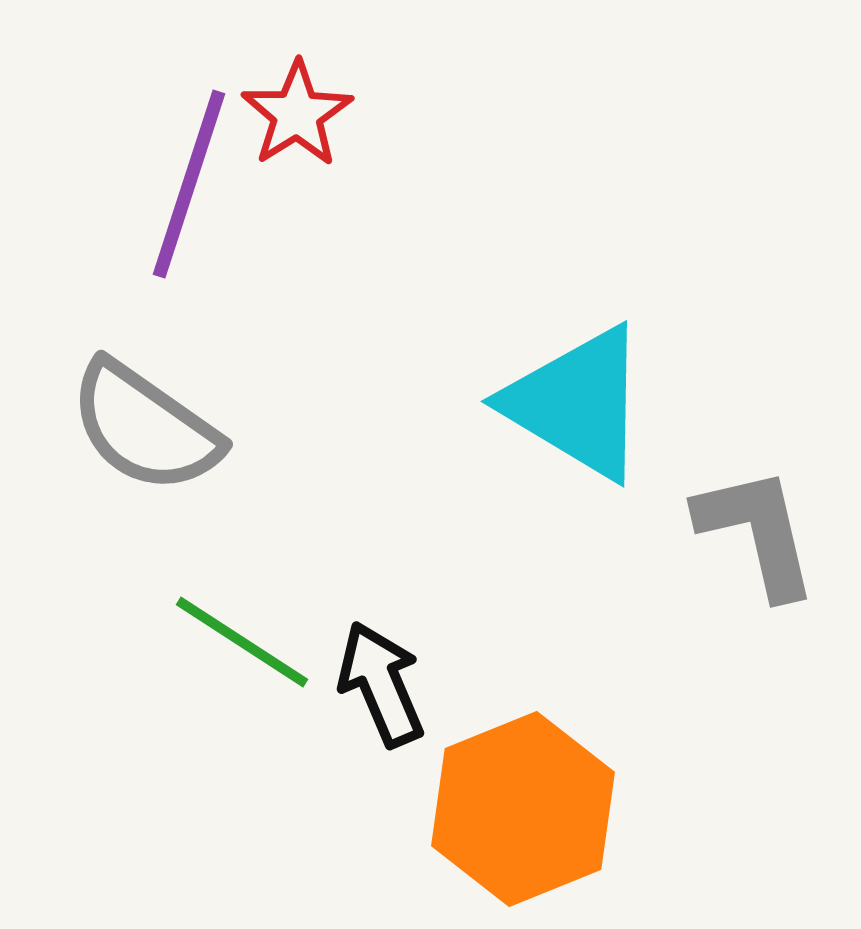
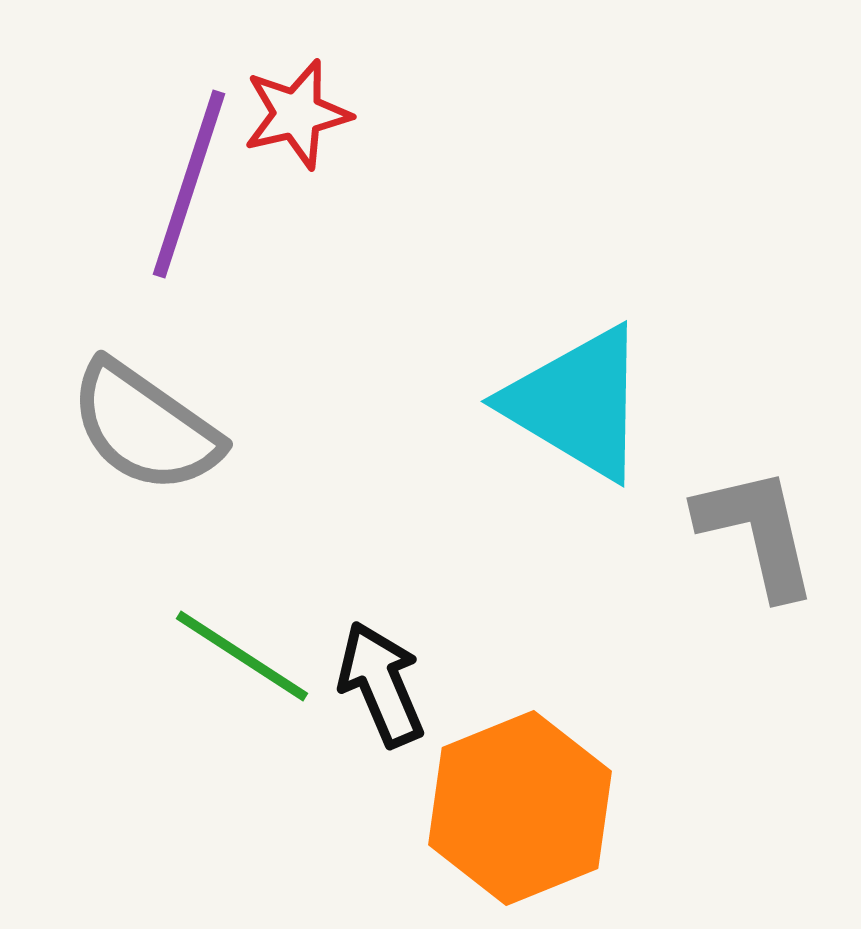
red star: rotated 19 degrees clockwise
green line: moved 14 px down
orange hexagon: moved 3 px left, 1 px up
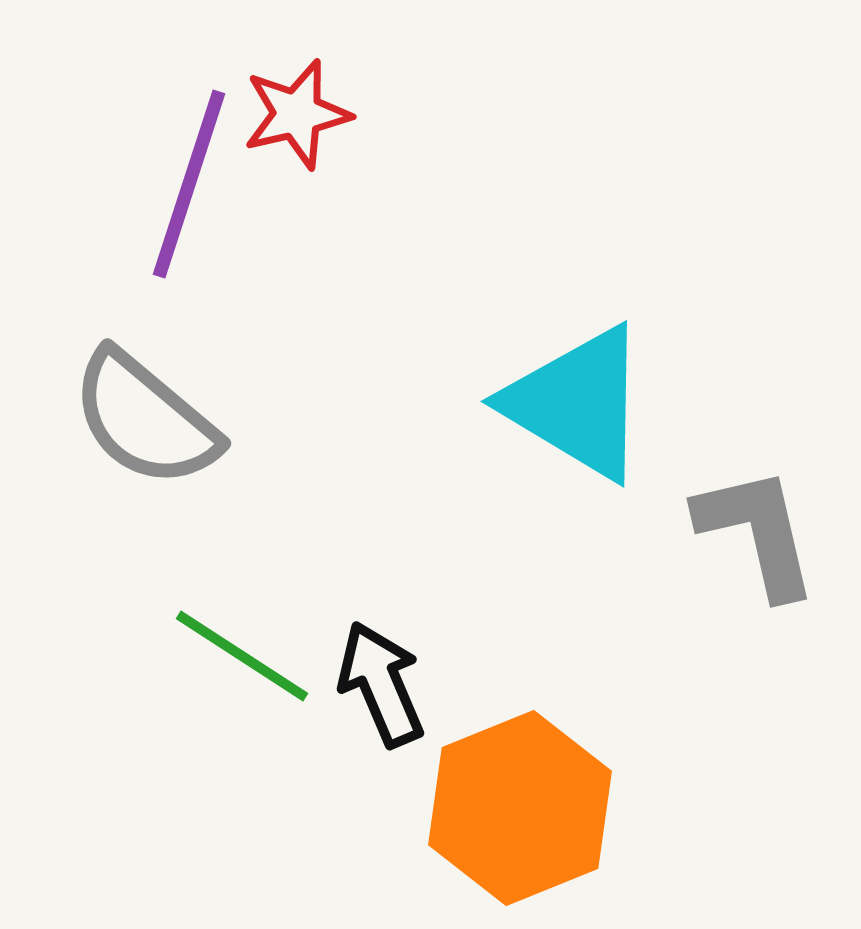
gray semicircle: moved 8 px up; rotated 5 degrees clockwise
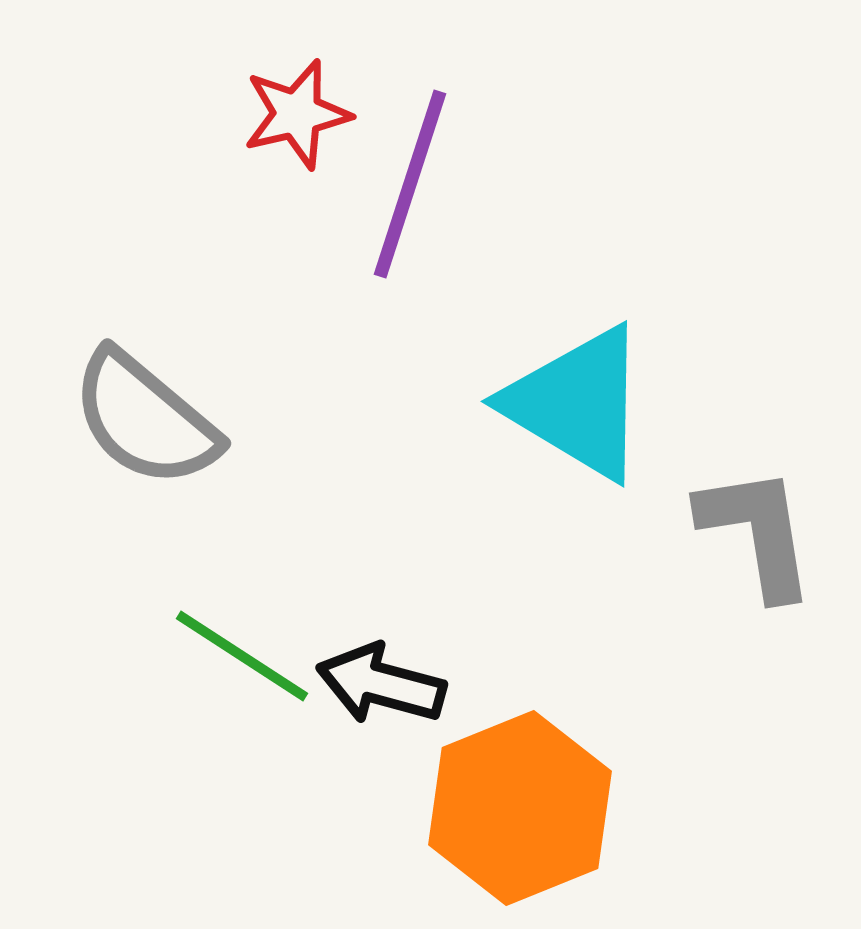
purple line: moved 221 px right
gray L-shape: rotated 4 degrees clockwise
black arrow: rotated 52 degrees counterclockwise
